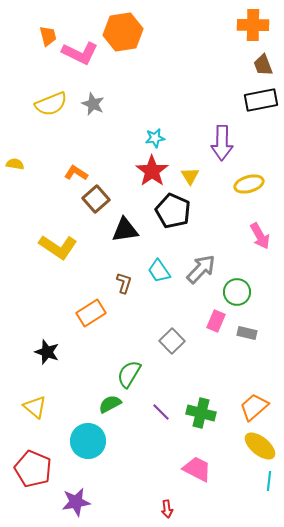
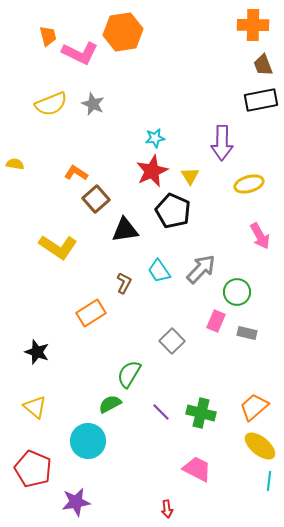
red star at (152, 171): rotated 12 degrees clockwise
brown L-shape at (124, 283): rotated 10 degrees clockwise
black star at (47, 352): moved 10 px left
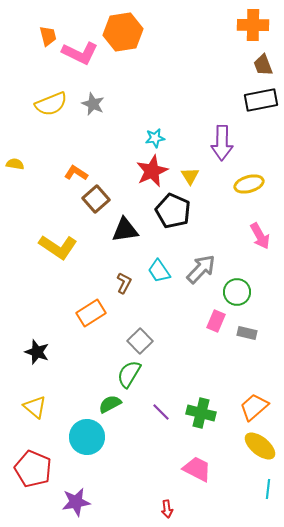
gray square at (172, 341): moved 32 px left
cyan circle at (88, 441): moved 1 px left, 4 px up
cyan line at (269, 481): moved 1 px left, 8 px down
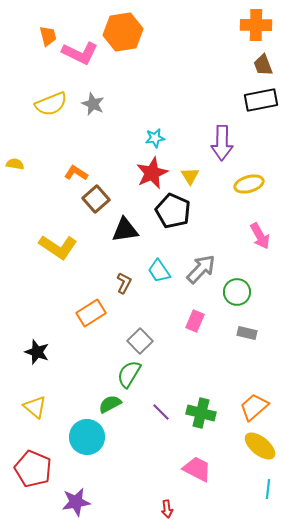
orange cross at (253, 25): moved 3 px right
red star at (152, 171): moved 2 px down
pink rectangle at (216, 321): moved 21 px left
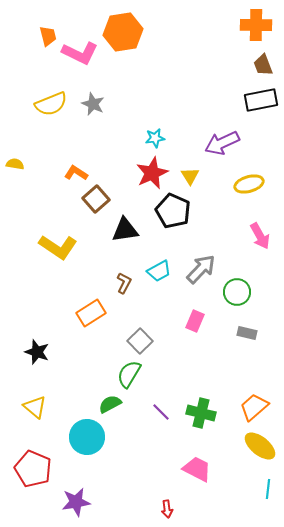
purple arrow at (222, 143): rotated 64 degrees clockwise
cyan trapezoid at (159, 271): rotated 85 degrees counterclockwise
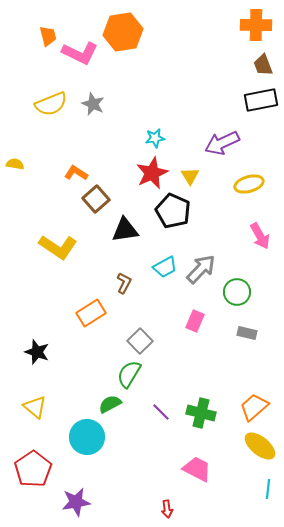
cyan trapezoid at (159, 271): moved 6 px right, 4 px up
red pentagon at (33, 469): rotated 15 degrees clockwise
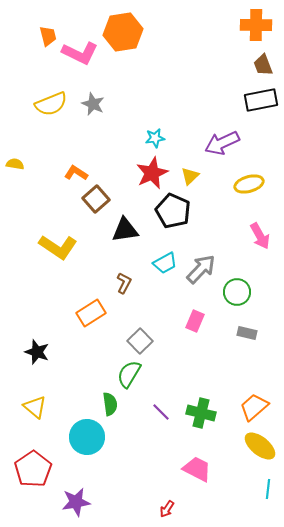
yellow triangle at (190, 176): rotated 18 degrees clockwise
cyan trapezoid at (165, 267): moved 4 px up
green semicircle at (110, 404): rotated 110 degrees clockwise
red arrow at (167, 509): rotated 42 degrees clockwise
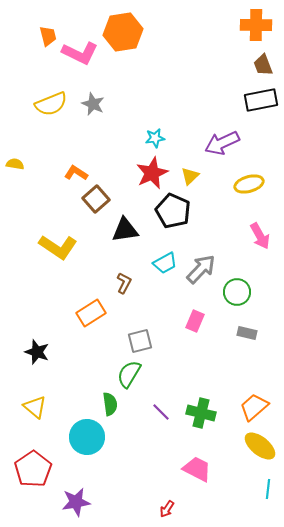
gray square at (140, 341): rotated 30 degrees clockwise
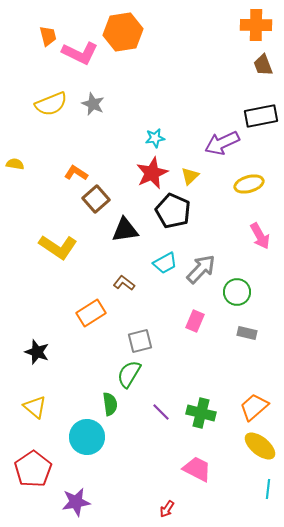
black rectangle at (261, 100): moved 16 px down
brown L-shape at (124, 283): rotated 80 degrees counterclockwise
